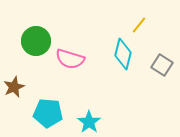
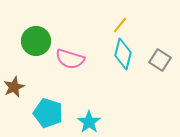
yellow line: moved 19 px left
gray square: moved 2 px left, 5 px up
cyan pentagon: rotated 12 degrees clockwise
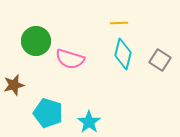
yellow line: moved 1 px left, 2 px up; rotated 48 degrees clockwise
brown star: moved 2 px up; rotated 10 degrees clockwise
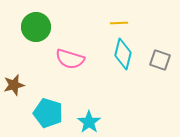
green circle: moved 14 px up
gray square: rotated 15 degrees counterclockwise
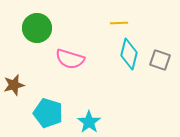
green circle: moved 1 px right, 1 px down
cyan diamond: moved 6 px right
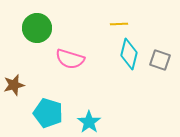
yellow line: moved 1 px down
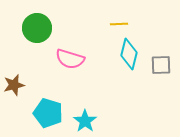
gray square: moved 1 px right, 5 px down; rotated 20 degrees counterclockwise
cyan star: moved 4 px left, 1 px up
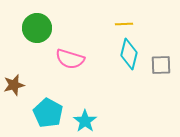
yellow line: moved 5 px right
cyan pentagon: rotated 12 degrees clockwise
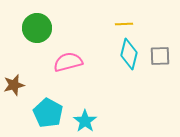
pink semicircle: moved 2 px left, 3 px down; rotated 148 degrees clockwise
gray square: moved 1 px left, 9 px up
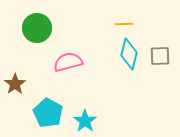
brown star: moved 1 px right, 1 px up; rotated 20 degrees counterclockwise
